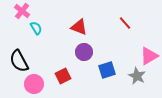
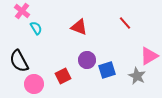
purple circle: moved 3 px right, 8 px down
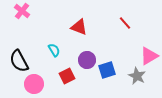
cyan semicircle: moved 18 px right, 22 px down
red square: moved 4 px right
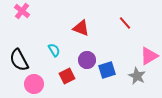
red triangle: moved 2 px right, 1 px down
black semicircle: moved 1 px up
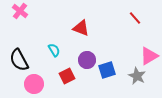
pink cross: moved 2 px left
red line: moved 10 px right, 5 px up
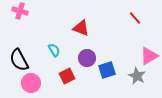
pink cross: rotated 21 degrees counterclockwise
purple circle: moved 2 px up
pink circle: moved 3 px left, 1 px up
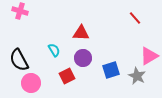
red triangle: moved 5 px down; rotated 18 degrees counterclockwise
purple circle: moved 4 px left
blue square: moved 4 px right
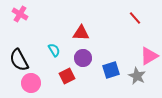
pink cross: moved 3 px down; rotated 14 degrees clockwise
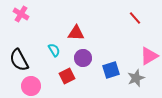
pink cross: moved 1 px right
red triangle: moved 5 px left
gray star: moved 1 px left, 2 px down; rotated 24 degrees clockwise
pink circle: moved 3 px down
